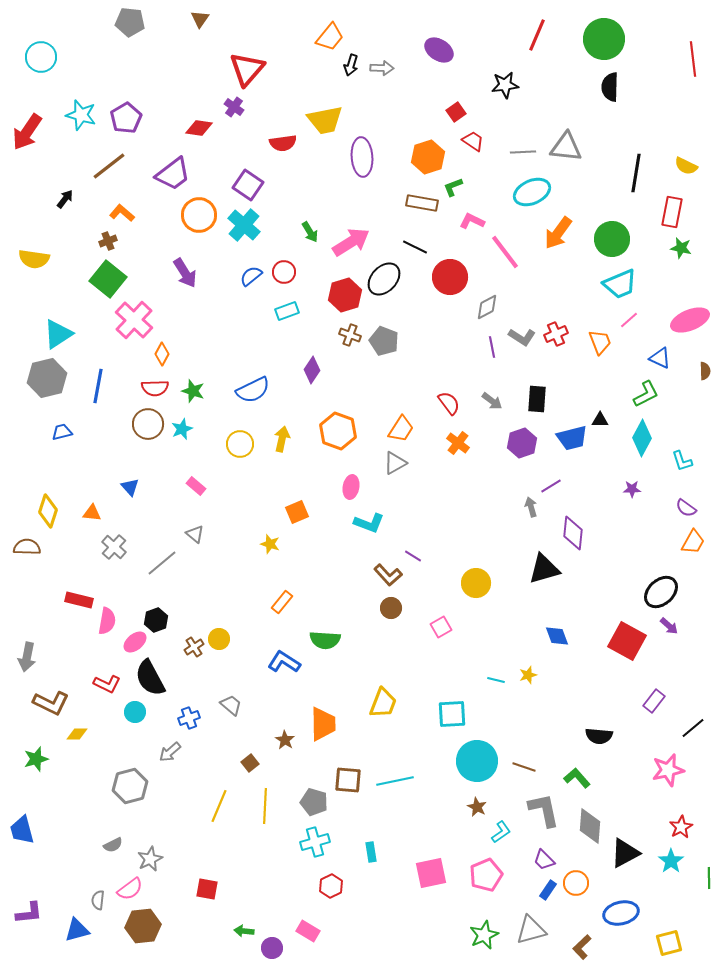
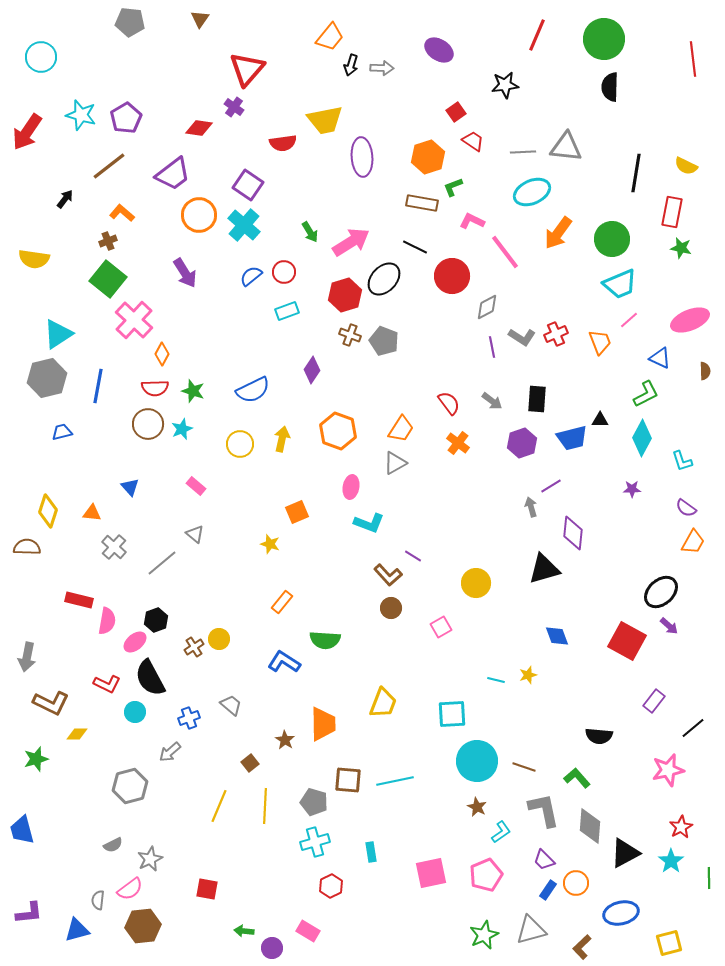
red circle at (450, 277): moved 2 px right, 1 px up
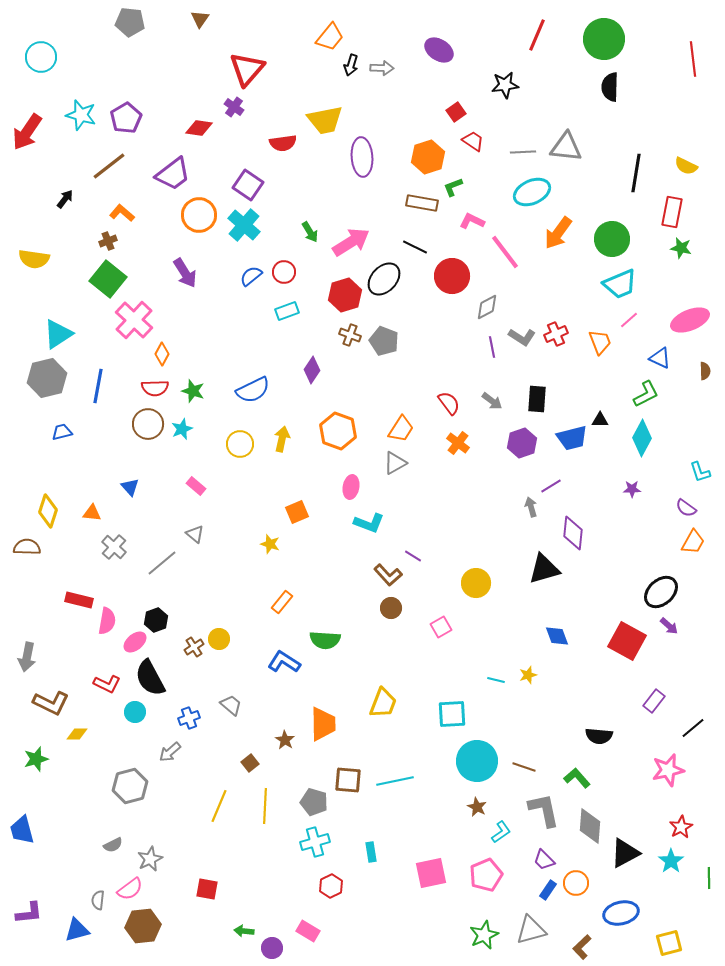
cyan L-shape at (682, 461): moved 18 px right, 11 px down
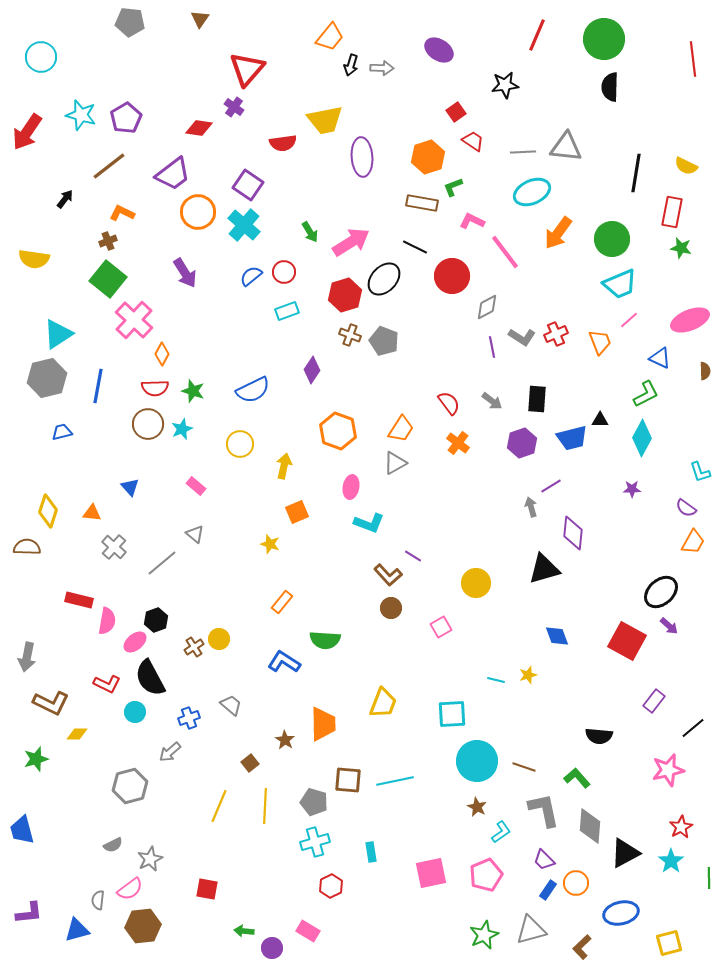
orange L-shape at (122, 213): rotated 15 degrees counterclockwise
orange circle at (199, 215): moved 1 px left, 3 px up
yellow arrow at (282, 439): moved 2 px right, 27 px down
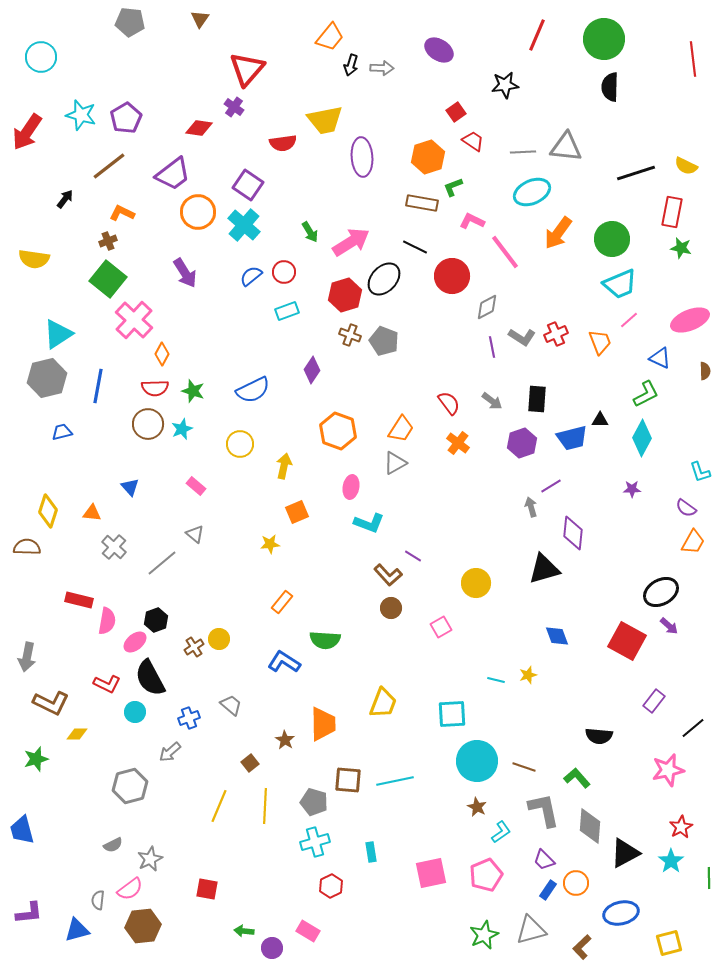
black line at (636, 173): rotated 63 degrees clockwise
yellow star at (270, 544): rotated 24 degrees counterclockwise
black ellipse at (661, 592): rotated 12 degrees clockwise
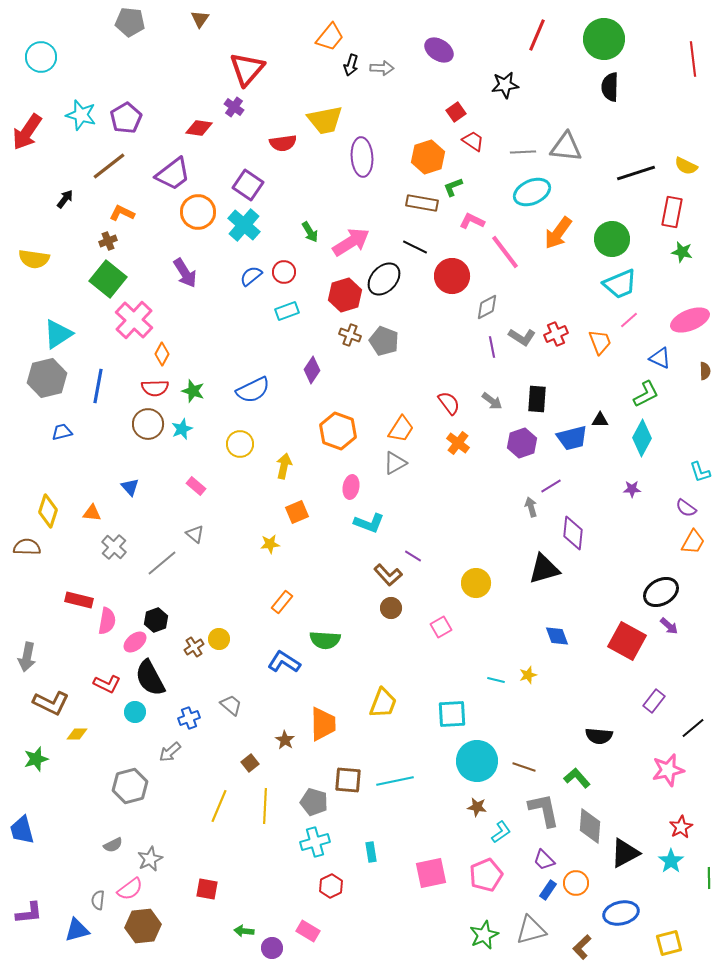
green star at (681, 248): moved 1 px right, 4 px down
brown star at (477, 807): rotated 18 degrees counterclockwise
